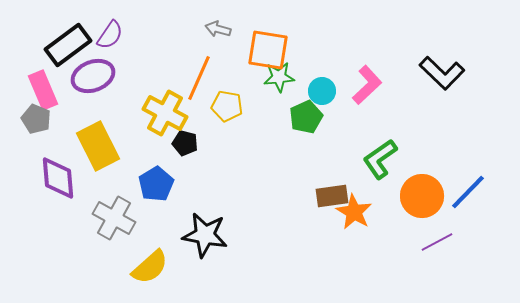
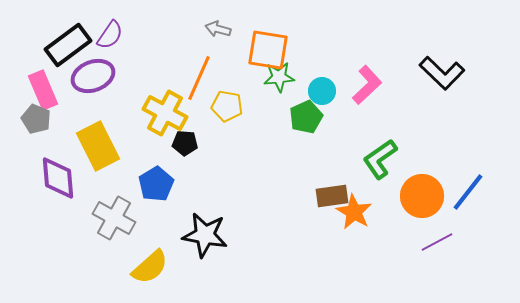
black pentagon: rotated 10 degrees counterclockwise
blue line: rotated 6 degrees counterclockwise
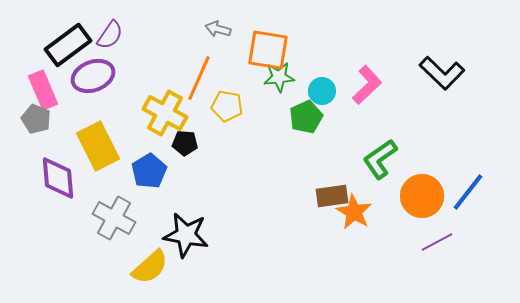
blue pentagon: moved 7 px left, 13 px up
black star: moved 19 px left
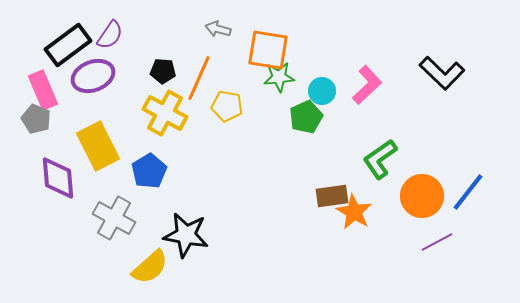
black pentagon: moved 22 px left, 72 px up
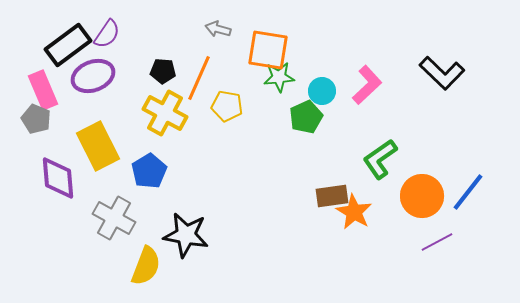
purple semicircle: moved 3 px left, 1 px up
yellow semicircle: moved 4 px left, 1 px up; rotated 27 degrees counterclockwise
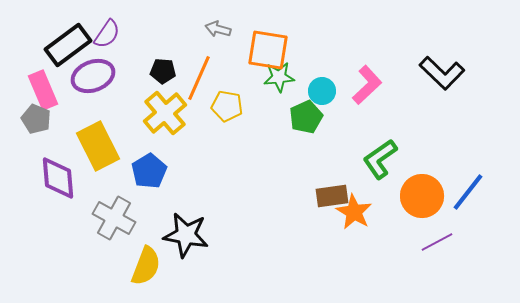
yellow cross: rotated 21 degrees clockwise
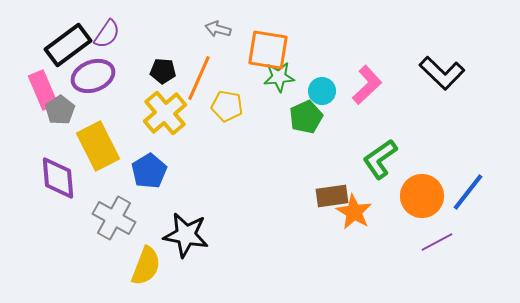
gray pentagon: moved 24 px right, 9 px up; rotated 16 degrees clockwise
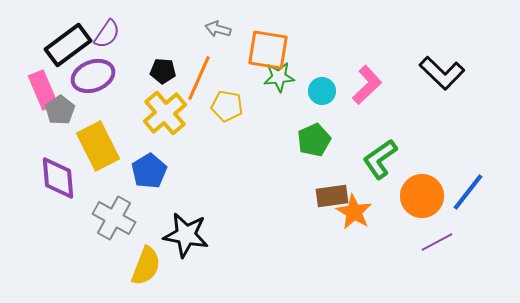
green pentagon: moved 8 px right, 23 px down
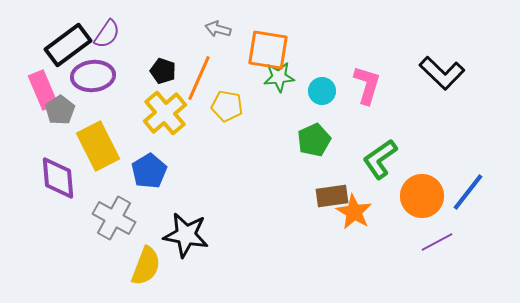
black pentagon: rotated 15 degrees clockwise
purple ellipse: rotated 15 degrees clockwise
pink L-shape: rotated 30 degrees counterclockwise
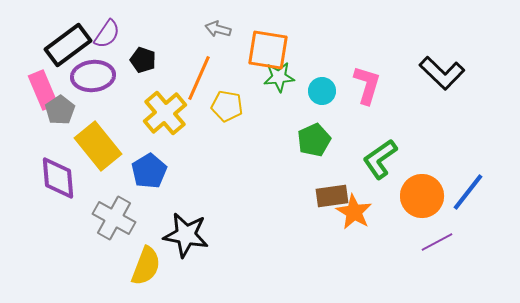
black pentagon: moved 20 px left, 11 px up
yellow rectangle: rotated 12 degrees counterclockwise
